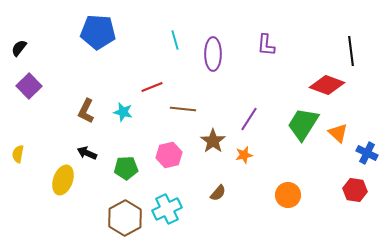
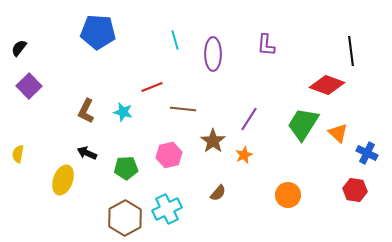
orange star: rotated 12 degrees counterclockwise
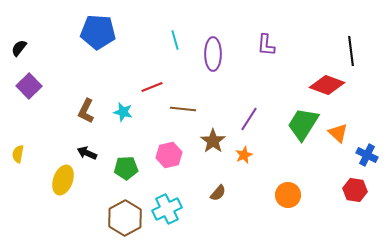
blue cross: moved 2 px down
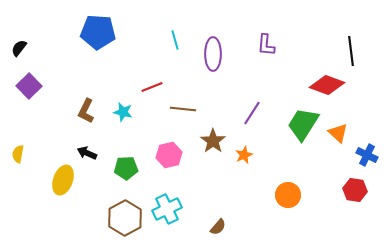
purple line: moved 3 px right, 6 px up
brown semicircle: moved 34 px down
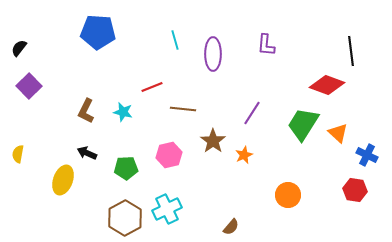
brown semicircle: moved 13 px right
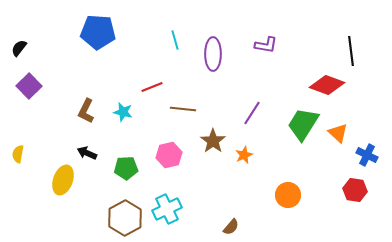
purple L-shape: rotated 85 degrees counterclockwise
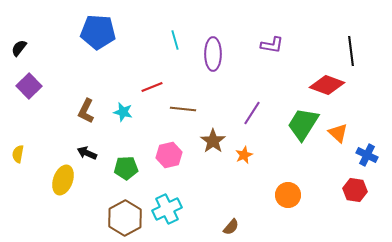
purple L-shape: moved 6 px right
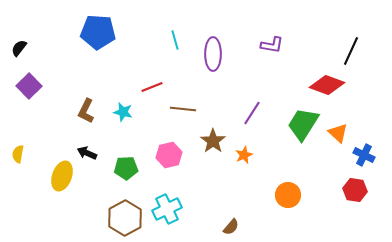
black line: rotated 32 degrees clockwise
blue cross: moved 3 px left
yellow ellipse: moved 1 px left, 4 px up
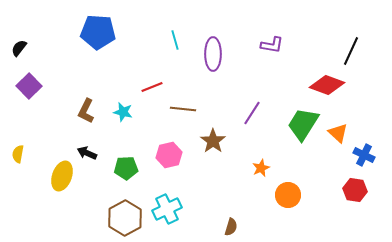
orange star: moved 17 px right, 13 px down
brown semicircle: rotated 24 degrees counterclockwise
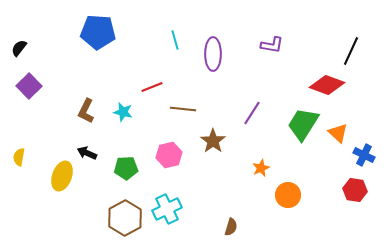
yellow semicircle: moved 1 px right, 3 px down
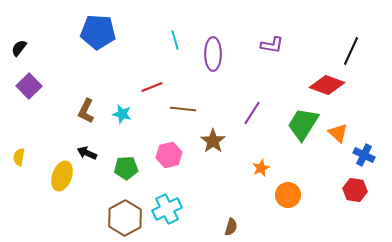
cyan star: moved 1 px left, 2 px down
